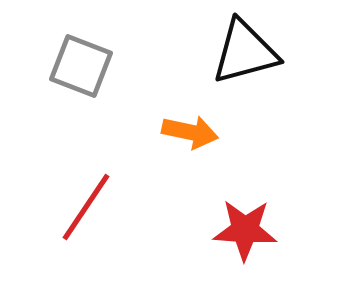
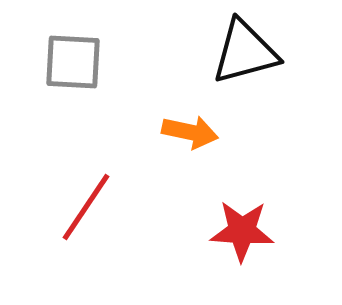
gray square: moved 8 px left, 4 px up; rotated 18 degrees counterclockwise
red star: moved 3 px left, 1 px down
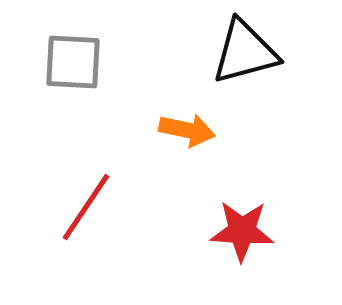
orange arrow: moved 3 px left, 2 px up
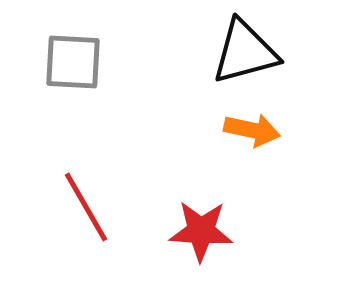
orange arrow: moved 65 px right
red line: rotated 64 degrees counterclockwise
red star: moved 41 px left
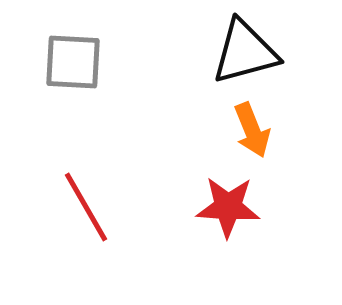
orange arrow: rotated 56 degrees clockwise
red star: moved 27 px right, 24 px up
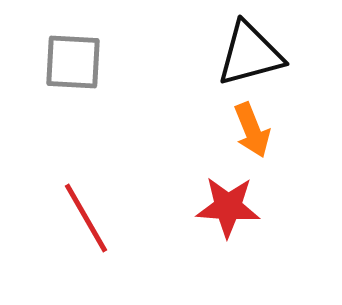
black triangle: moved 5 px right, 2 px down
red line: moved 11 px down
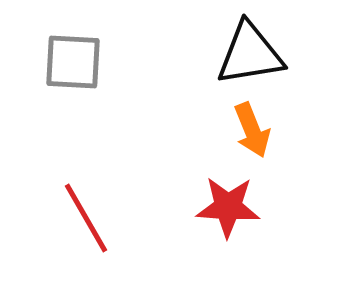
black triangle: rotated 6 degrees clockwise
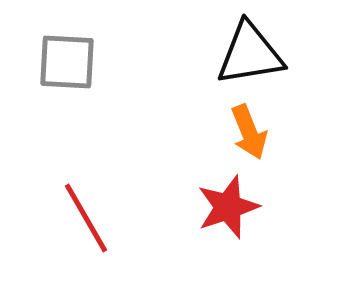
gray square: moved 6 px left
orange arrow: moved 3 px left, 2 px down
red star: rotated 22 degrees counterclockwise
